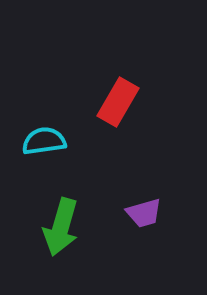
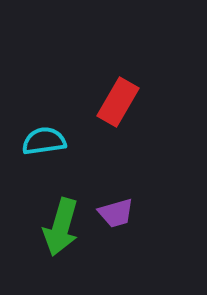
purple trapezoid: moved 28 px left
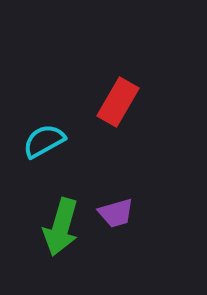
cyan semicircle: rotated 21 degrees counterclockwise
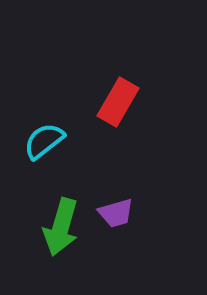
cyan semicircle: rotated 9 degrees counterclockwise
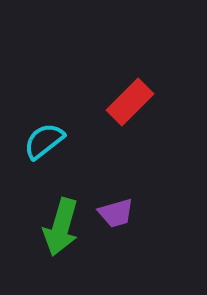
red rectangle: moved 12 px right; rotated 15 degrees clockwise
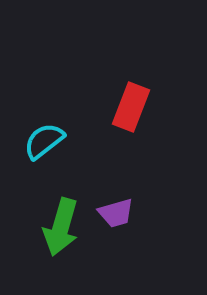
red rectangle: moved 1 px right, 5 px down; rotated 24 degrees counterclockwise
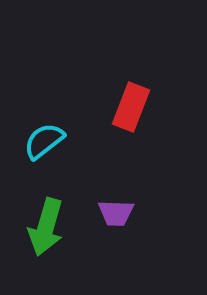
purple trapezoid: rotated 18 degrees clockwise
green arrow: moved 15 px left
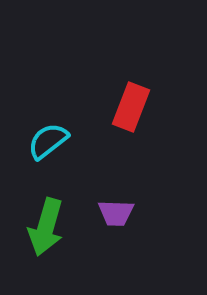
cyan semicircle: moved 4 px right
